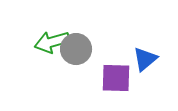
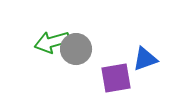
blue triangle: rotated 20 degrees clockwise
purple square: rotated 12 degrees counterclockwise
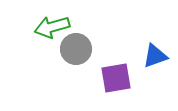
green arrow: moved 15 px up
blue triangle: moved 10 px right, 3 px up
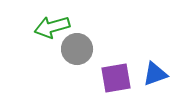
gray circle: moved 1 px right
blue triangle: moved 18 px down
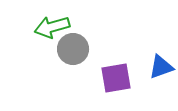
gray circle: moved 4 px left
blue triangle: moved 6 px right, 7 px up
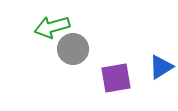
blue triangle: rotated 12 degrees counterclockwise
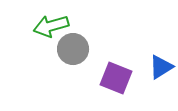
green arrow: moved 1 px left, 1 px up
purple square: rotated 32 degrees clockwise
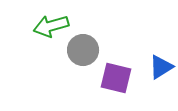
gray circle: moved 10 px right, 1 px down
purple square: rotated 8 degrees counterclockwise
